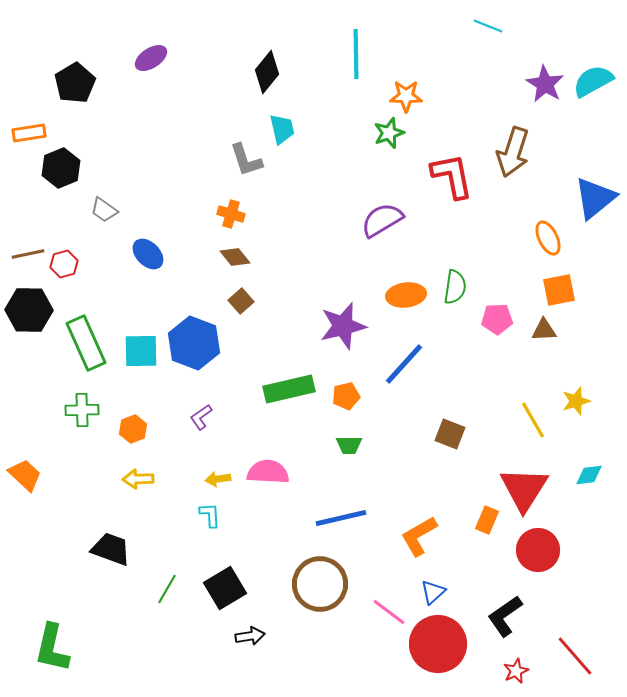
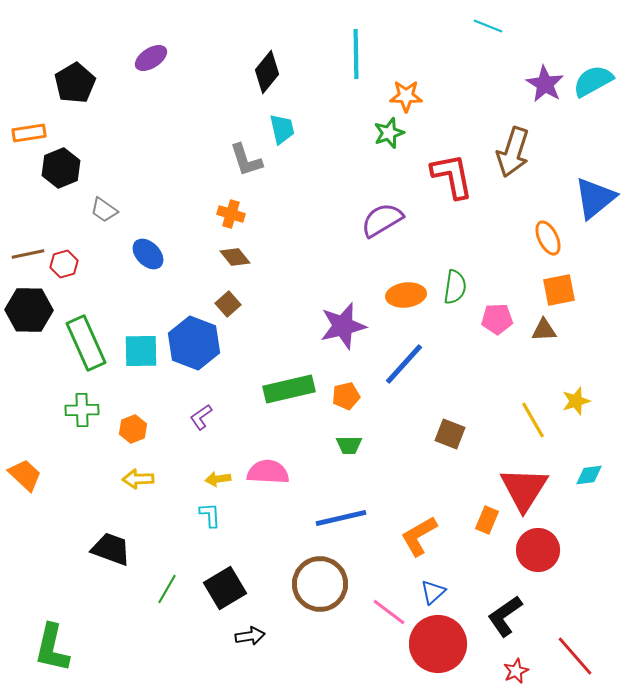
brown square at (241, 301): moved 13 px left, 3 px down
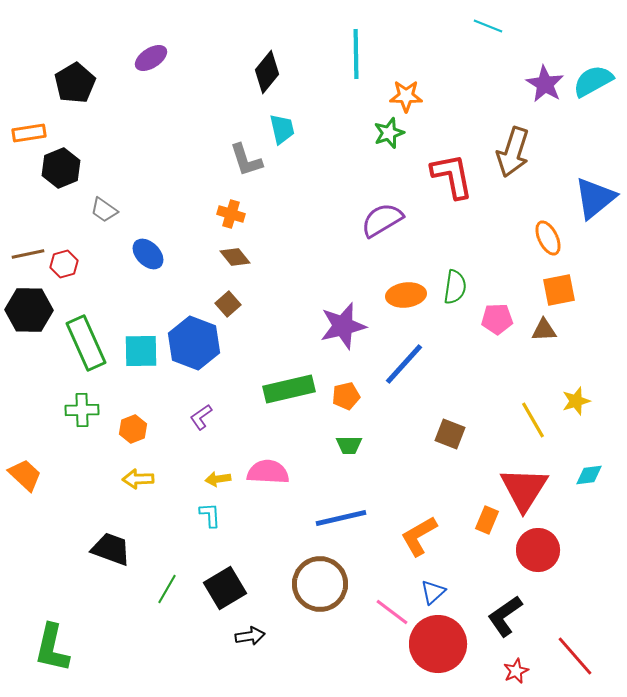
pink line at (389, 612): moved 3 px right
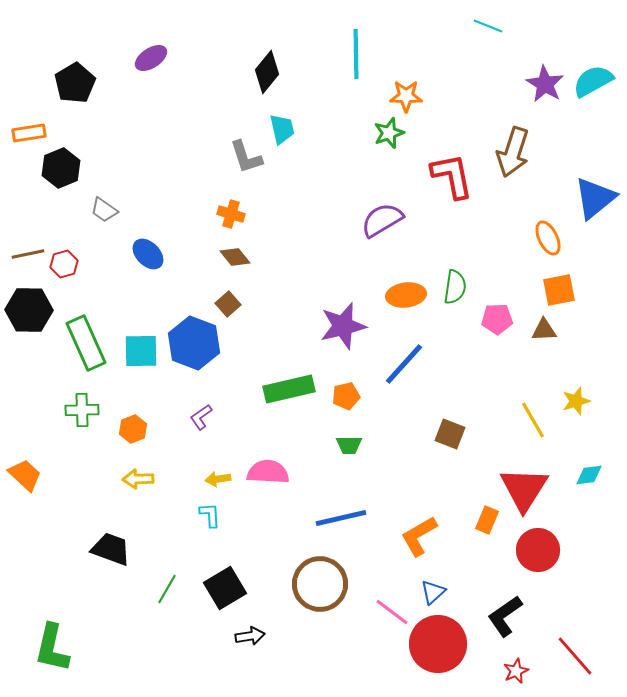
gray L-shape at (246, 160): moved 3 px up
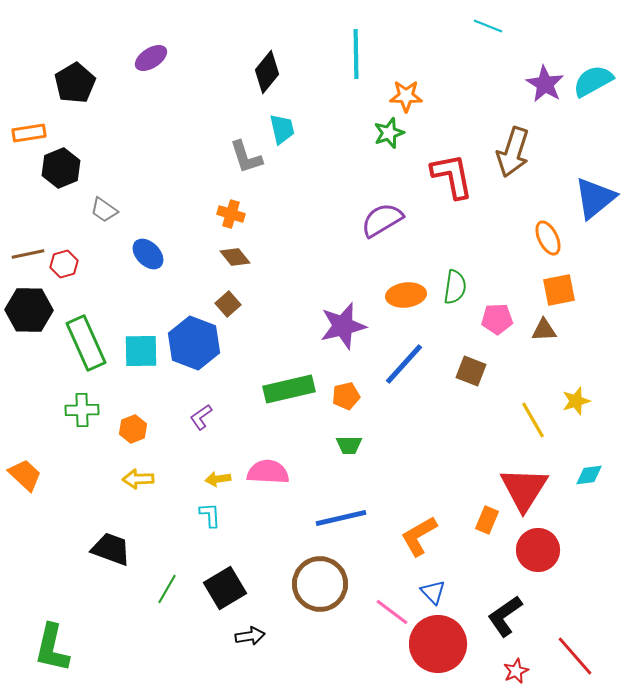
brown square at (450, 434): moved 21 px right, 63 px up
blue triangle at (433, 592): rotated 32 degrees counterclockwise
